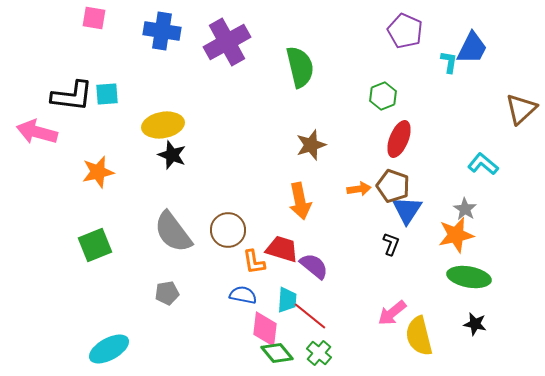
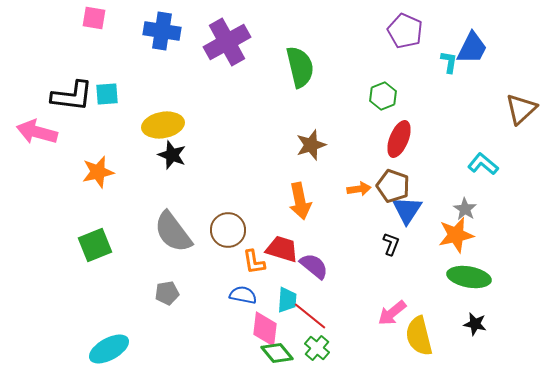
green cross at (319, 353): moved 2 px left, 5 px up
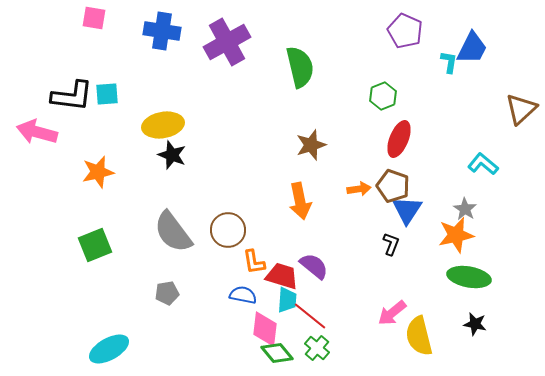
red trapezoid at (282, 249): moved 27 px down
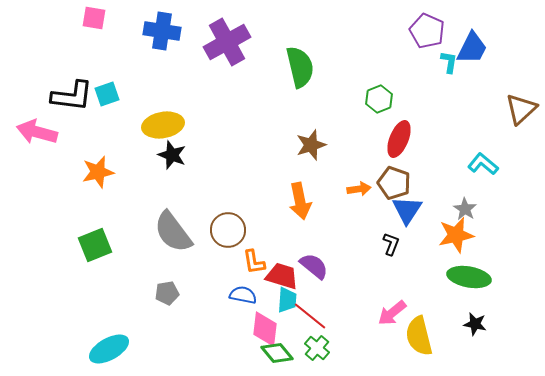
purple pentagon at (405, 31): moved 22 px right
cyan square at (107, 94): rotated 15 degrees counterclockwise
green hexagon at (383, 96): moved 4 px left, 3 px down
brown pentagon at (393, 186): moved 1 px right, 3 px up
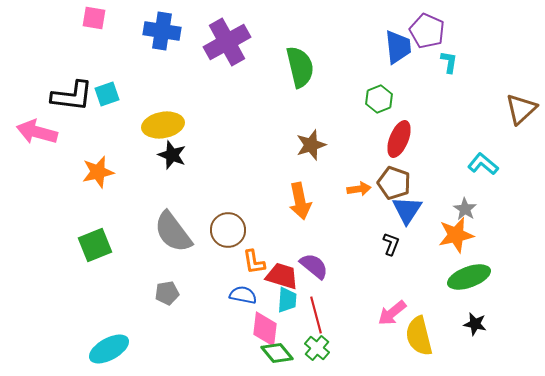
blue trapezoid at (472, 48): moved 74 px left, 1 px up; rotated 33 degrees counterclockwise
green ellipse at (469, 277): rotated 30 degrees counterclockwise
red line at (310, 316): moved 6 px right, 1 px up; rotated 36 degrees clockwise
